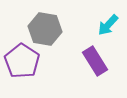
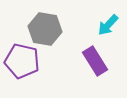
purple pentagon: rotated 20 degrees counterclockwise
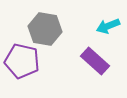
cyan arrow: moved 1 px down; rotated 25 degrees clockwise
purple rectangle: rotated 16 degrees counterclockwise
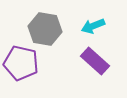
cyan arrow: moved 15 px left
purple pentagon: moved 1 px left, 2 px down
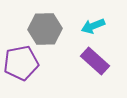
gray hexagon: rotated 12 degrees counterclockwise
purple pentagon: rotated 24 degrees counterclockwise
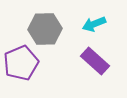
cyan arrow: moved 1 px right, 2 px up
purple pentagon: rotated 12 degrees counterclockwise
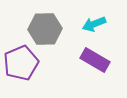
purple rectangle: moved 1 px up; rotated 12 degrees counterclockwise
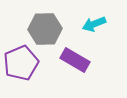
purple rectangle: moved 20 px left
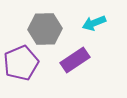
cyan arrow: moved 1 px up
purple rectangle: rotated 64 degrees counterclockwise
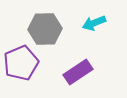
purple rectangle: moved 3 px right, 12 px down
